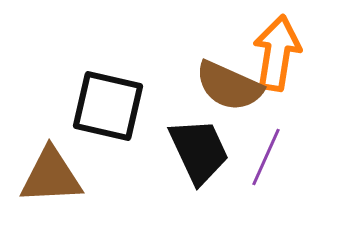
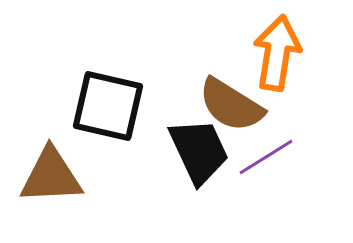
brown semicircle: moved 2 px right, 19 px down; rotated 8 degrees clockwise
purple line: rotated 34 degrees clockwise
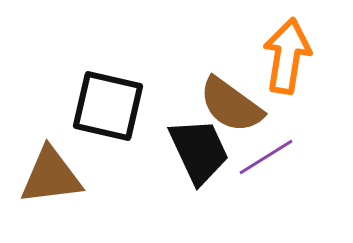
orange arrow: moved 10 px right, 3 px down
brown semicircle: rotated 4 degrees clockwise
brown triangle: rotated 4 degrees counterclockwise
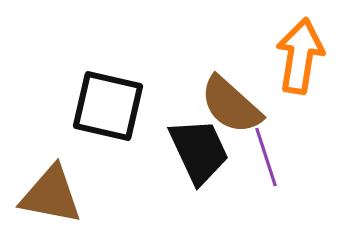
orange arrow: moved 13 px right
brown semicircle: rotated 6 degrees clockwise
purple line: rotated 76 degrees counterclockwise
brown triangle: moved 19 px down; rotated 18 degrees clockwise
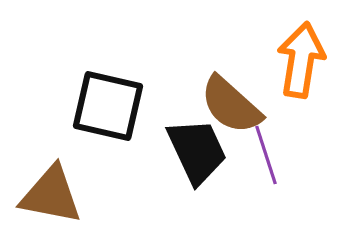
orange arrow: moved 1 px right, 4 px down
black trapezoid: moved 2 px left
purple line: moved 2 px up
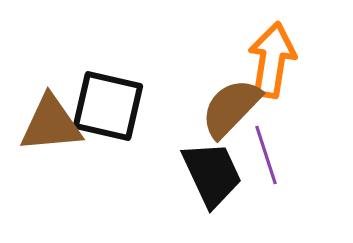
orange arrow: moved 29 px left
brown semicircle: moved 3 px down; rotated 92 degrees clockwise
black trapezoid: moved 15 px right, 23 px down
brown triangle: moved 71 px up; rotated 16 degrees counterclockwise
